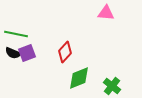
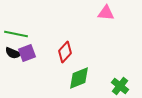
green cross: moved 8 px right
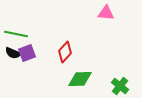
green diamond: moved 1 px right, 1 px down; rotated 20 degrees clockwise
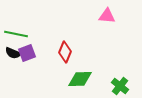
pink triangle: moved 1 px right, 3 px down
red diamond: rotated 20 degrees counterclockwise
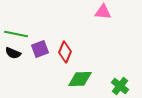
pink triangle: moved 4 px left, 4 px up
purple square: moved 13 px right, 4 px up
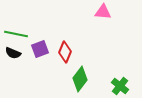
green diamond: rotated 50 degrees counterclockwise
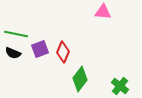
red diamond: moved 2 px left
